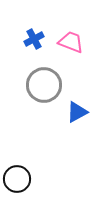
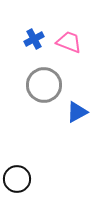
pink trapezoid: moved 2 px left
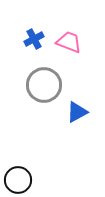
black circle: moved 1 px right, 1 px down
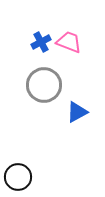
blue cross: moved 7 px right, 3 px down
black circle: moved 3 px up
